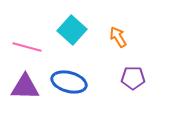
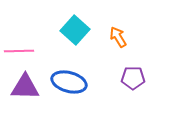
cyan square: moved 3 px right
pink line: moved 8 px left, 4 px down; rotated 16 degrees counterclockwise
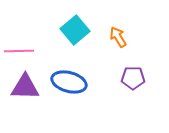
cyan square: rotated 8 degrees clockwise
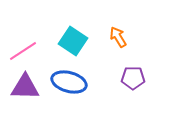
cyan square: moved 2 px left, 11 px down; rotated 16 degrees counterclockwise
pink line: moved 4 px right; rotated 32 degrees counterclockwise
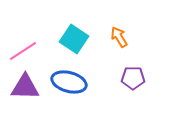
orange arrow: moved 1 px right
cyan square: moved 1 px right, 2 px up
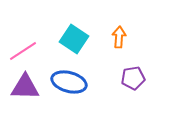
orange arrow: rotated 35 degrees clockwise
purple pentagon: rotated 10 degrees counterclockwise
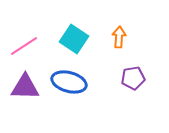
pink line: moved 1 px right, 5 px up
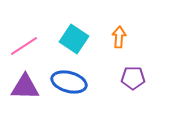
purple pentagon: rotated 10 degrees clockwise
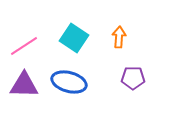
cyan square: moved 1 px up
purple triangle: moved 1 px left, 2 px up
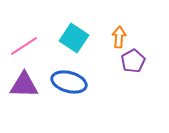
purple pentagon: moved 17 px up; rotated 30 degrees counterclockwise
